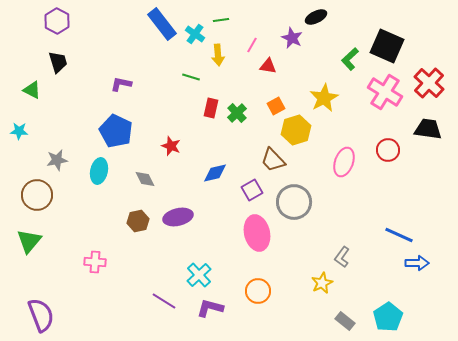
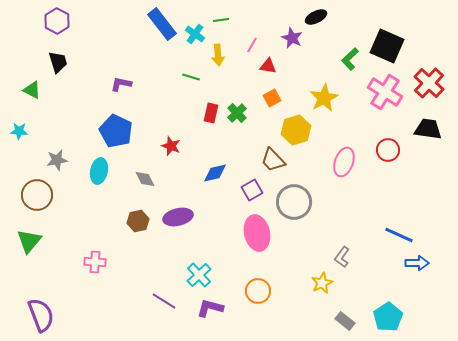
orange square at (276, 106): moved 4 px left, 8 px up
red rectangle at (211, 108): moved 5 px down
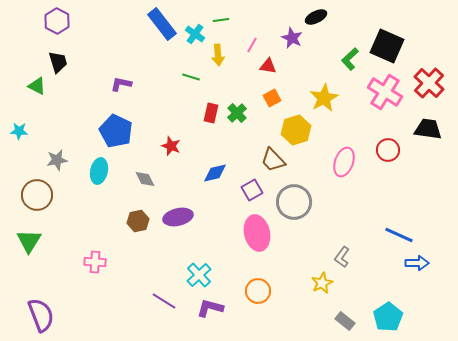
green triangle at (32, 90): moved 5 px right, 4 px up
green triangle at (29, 241): rotated 8 degrees counterclockwise
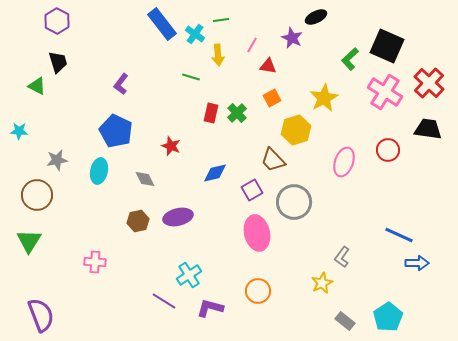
purple L-shape at (121, 84): rotated 65 degrees counterclockwise
cyan cross at (199, 275): moved 10 px left; rotated 10 degrees clockwise
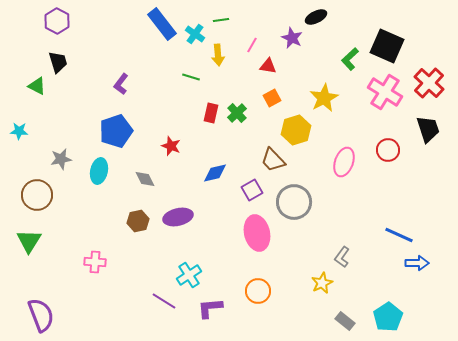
black trapezoid at (428, 129): rotated 64 degrees clockwise
blue pentagon at (116, 131): rotated 28 degrees clockwise
gray star at (57, 160): moved 4 px right, 1 px up
purple L-shape at (210, 308): rotated 20 degrees counterclockwise
